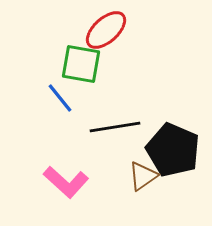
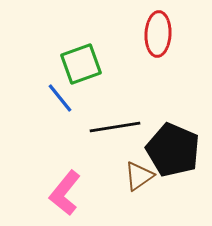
red ellipse: moved 52 px right, 4 px down; rotated 45 degrees counterclockwise
green square: rotated 30 degrees counterclockwise
brown triangle: moved 4 px left
pink L-shape: moved 1 px left, 11 px down; rotated 87 degrees clockwise
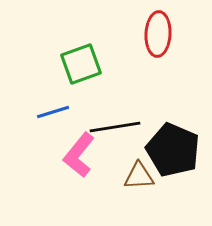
blue line: moved 7 px left, 14 px down; rotated 68 degrees counterclockwise
brown triangle: rotated 32 degrees clockwise
pink L-shape: moved 14 px right, 38 px up
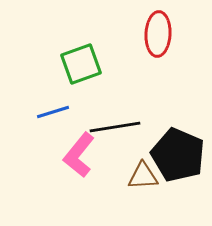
black pentagon: moved 5 px right, 5 px down
brown triangle: moved 4 px right
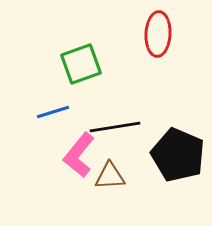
brown triangle: moved 33 px left
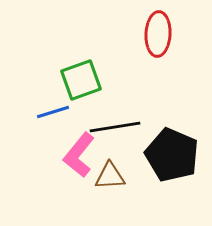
green square: moved 16 px down
black pentagon: moved 6 px left
